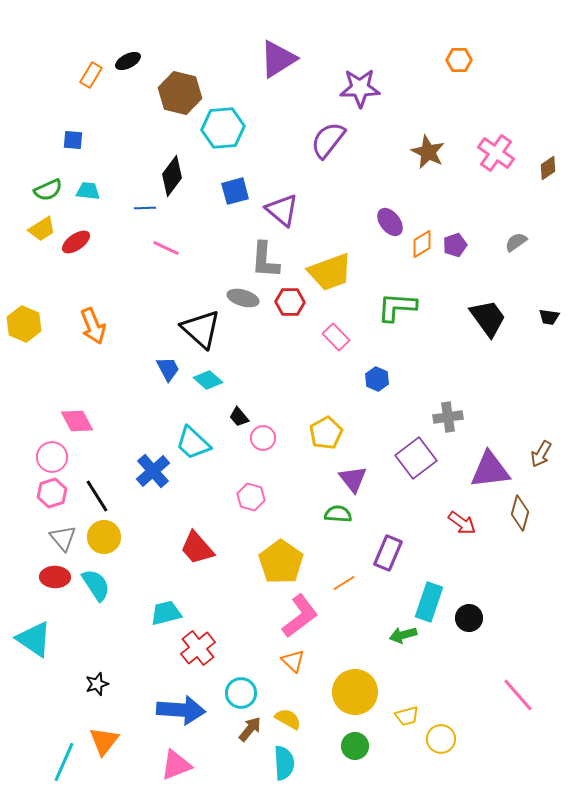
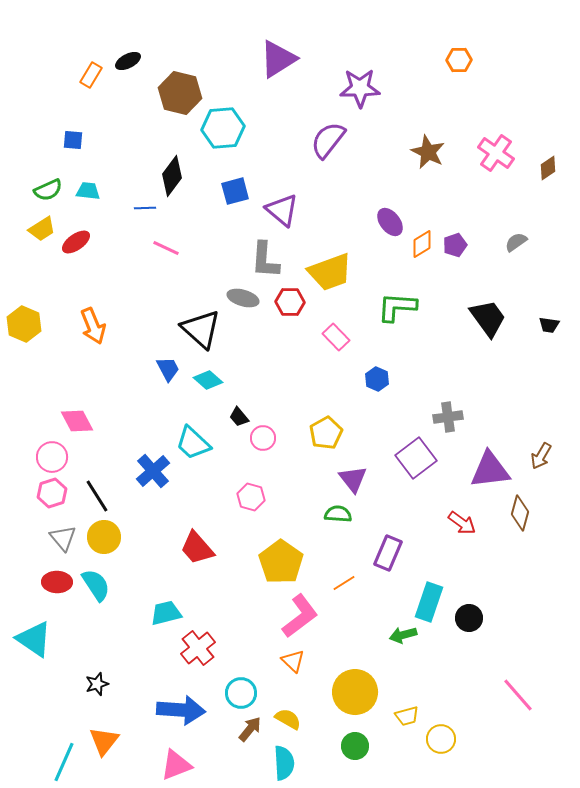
black trapezoid at (549, 317): moved 8 px down
brown arrow at (541, 454): moved 2 px down
red ellipse at (55, 577): moved 2 px right, 5 px down
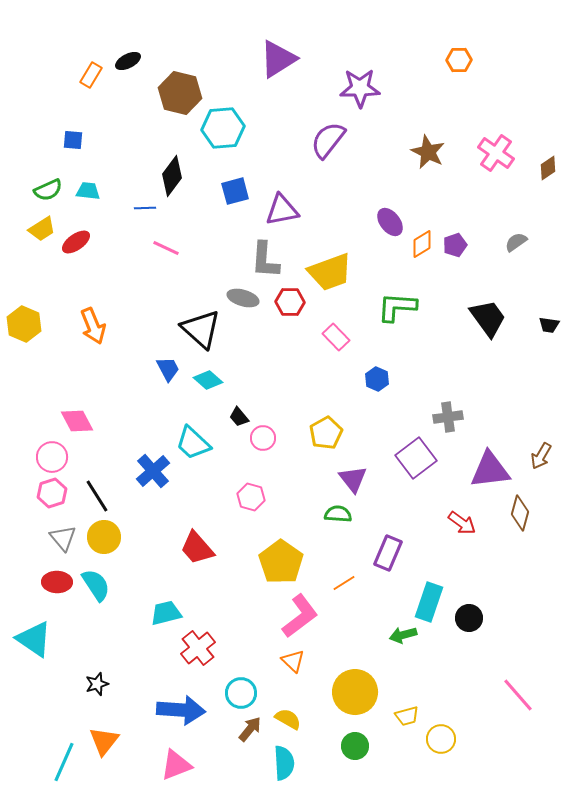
purple triangle at (282, 210): rotated 51 degrees counterclockwise
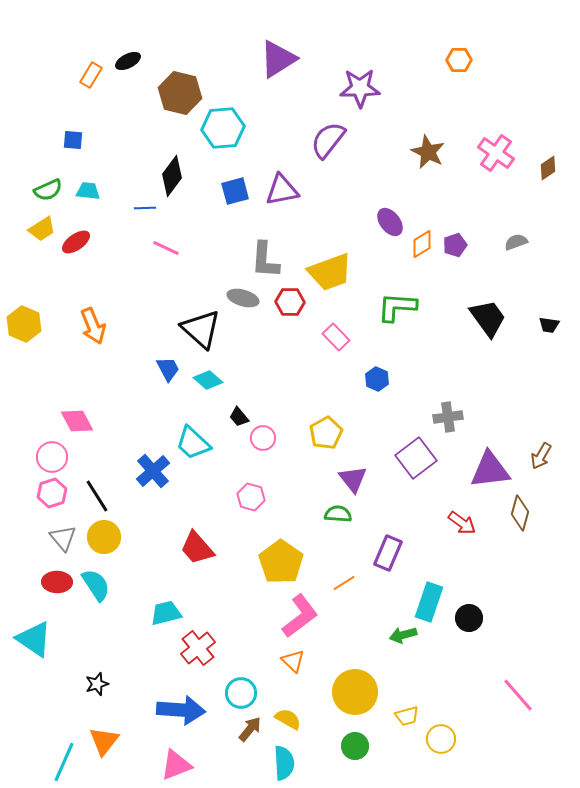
purple triangle at (282, 210): moved 20 px up
gray semicircle at (516, 242): rotated 15 degrees clockwise
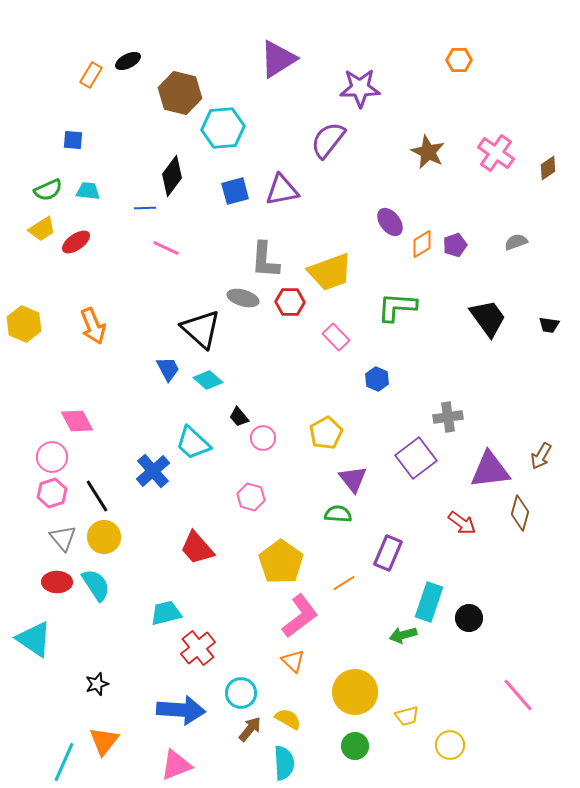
yellow circle at (441, 739): moved 9 px right, 6 px down
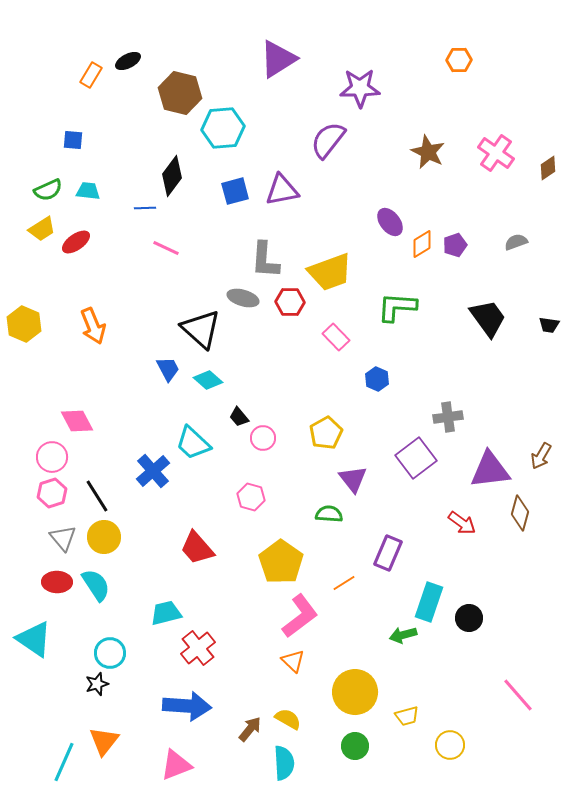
green semicircle at (338, 514): moved 9 px left
cyan circle at (241, 693): moved 131 px left, 40 px up
blue arrow at (181, 710): moved 6 px right, 4 px up
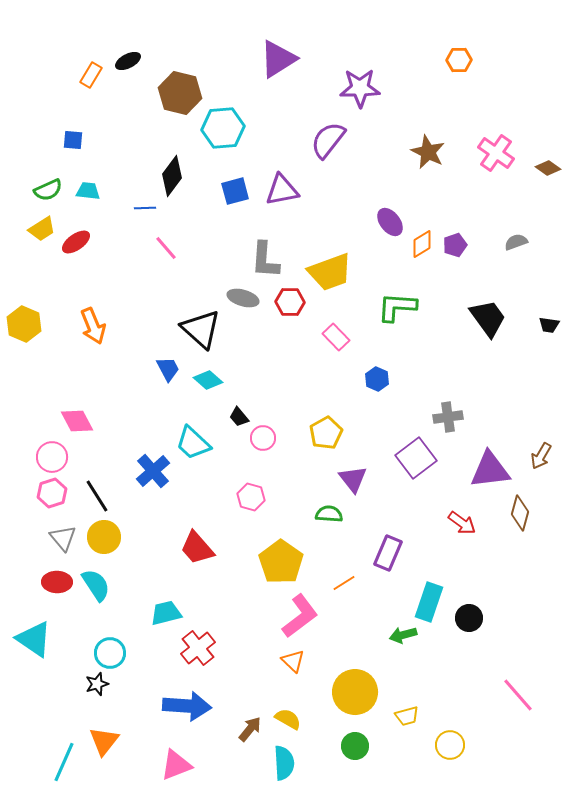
brown diamond at (548, 168): rotated 70 degrees clockwise
pink line at (166, 248): rotated 24 degrees clockwise
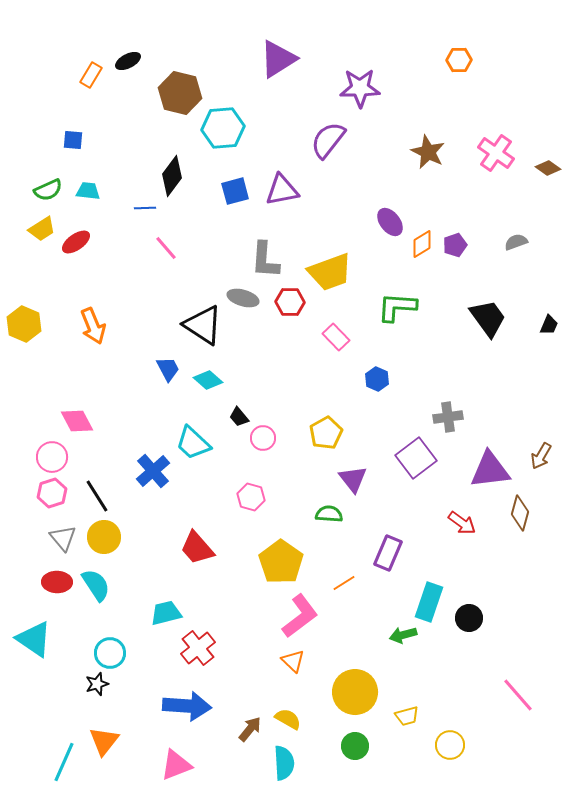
black trapezoid at (549, 325): rotated 75 degrees counterclockwise
black triangle at (201, 329): moved 2 px right, 4 px up; rotated 9 degrees counterclockwise
